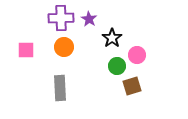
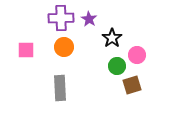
brown square: moved 1 px up
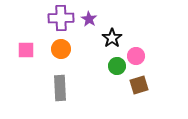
orange circle: moved 3 px left, 2 px down
pink circle: moved 1 px left, 1 px down
brown square: moved 7 px right
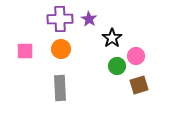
purple cross: moved 1 px left, 1 px down
pink square: moved 1 px left, 1 px down
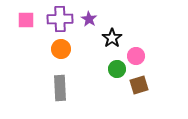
pink square: moved 1 px right, 31 px up
green circle: moved 3 px down
